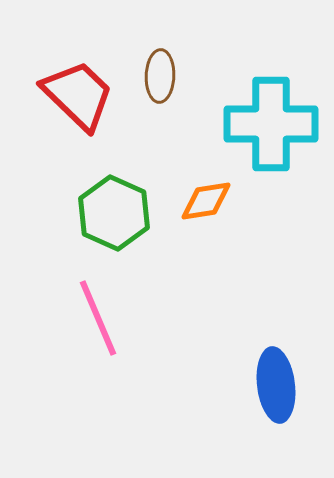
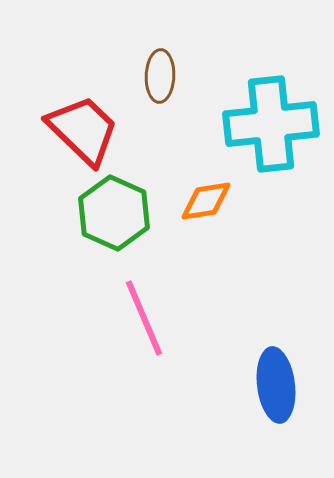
red trapezoid: moved 5 px right, 35 px down
cyan cross: rotated 6 degrees counterclockwise
pink line: moved 46 px right
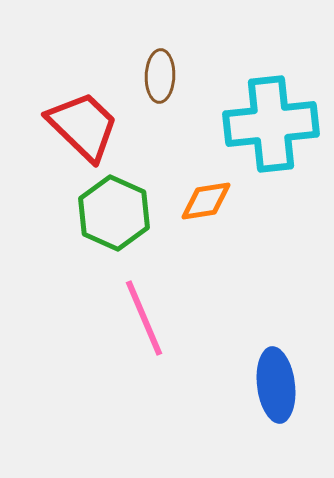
red trapezoid: moved 4 px up
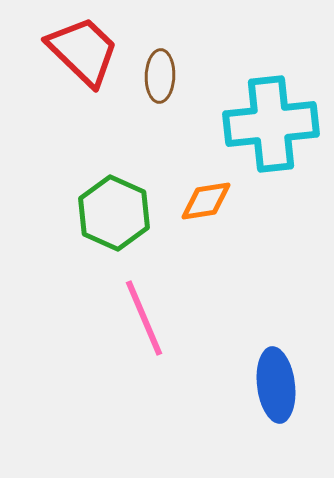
red trapezoid: moved 75 px up
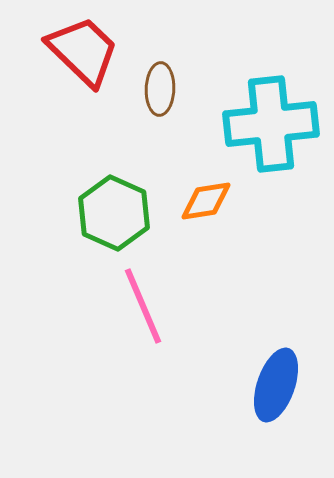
brown ellipse: moved 13 px down
pink line: moved 1 px left, 12 px up
blue ellipse: rotated 26 degrees clockwise
